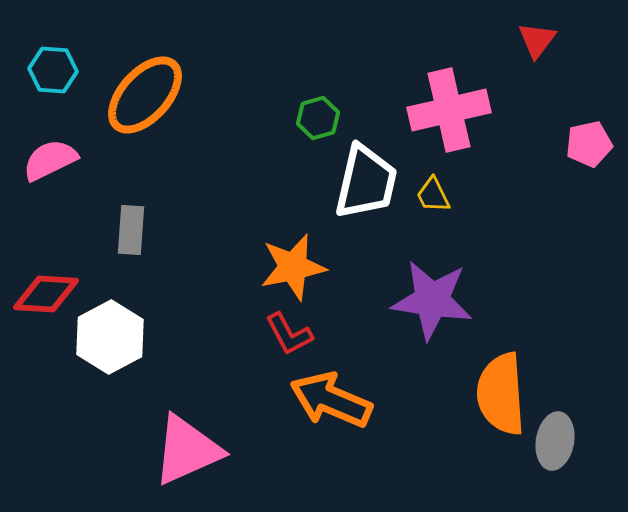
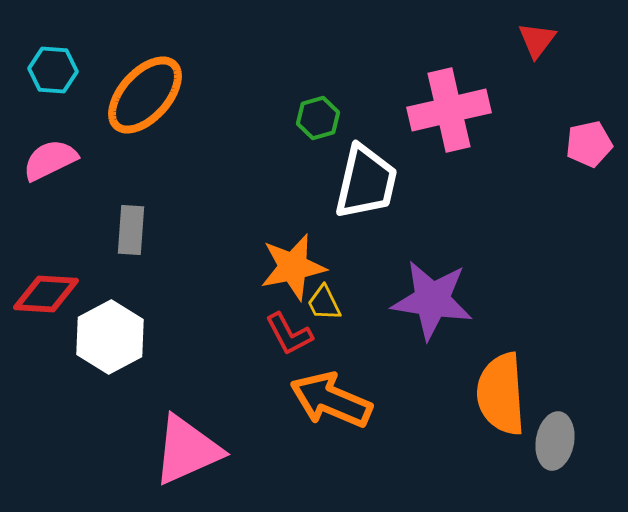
yellow trapezoid: moved 109 px left, 108 px down
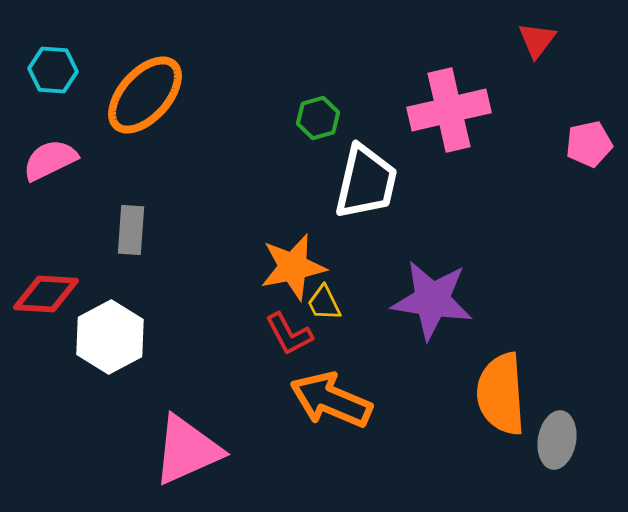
gray ellipse: moved 2 px right, 1 px up
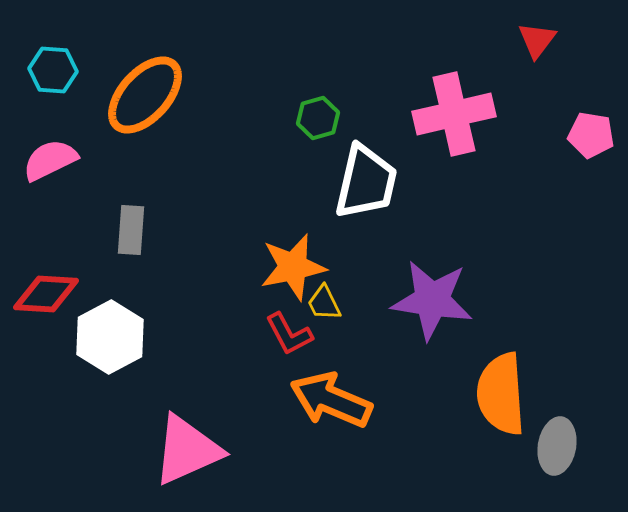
pink cross: moved 5 px right, 4 px down
pink pentagon: moved 2 px right, 9 px up; rotated 21 degrees clockwise
gray ellipse: moved 6 px down
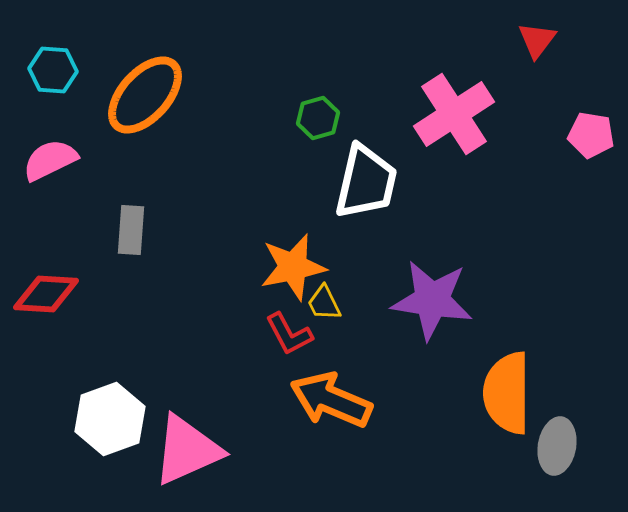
pink cross: rotated 20 degrees counterclockwise
white hexagon: moved 82 px down; rotated 8 degrees clockwise
orange semicircle: moved 6 px right, 1 px up; rotated 4 degrees clockwise
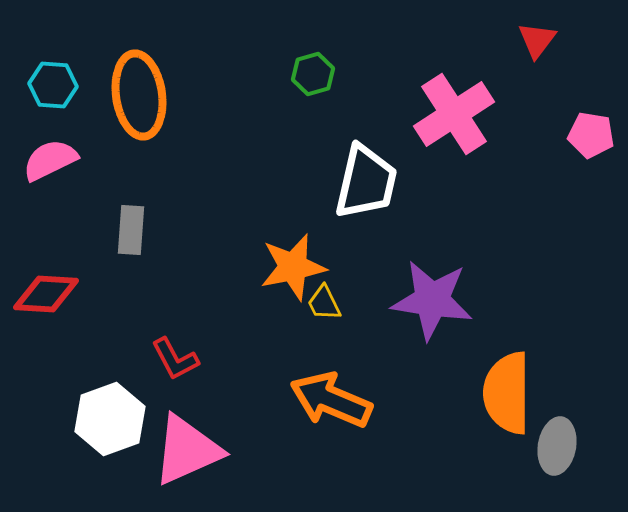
cyan hexagon: moved 15 px down
orange ellipse: moved 6 px left; rotated 50 degrees counterclockwise
green hexagon: moved 5 px left, 44 px up
red L-shape: moved 114 px left, 25 px down
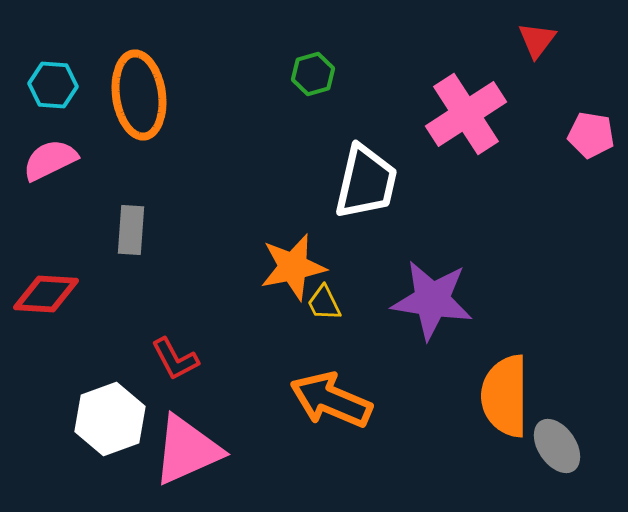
pink cross: moved 12 px right
orange semicircle: moved 2 px left, 3 px down
gray ellipse: rotated 44 degrees counterclockwise
